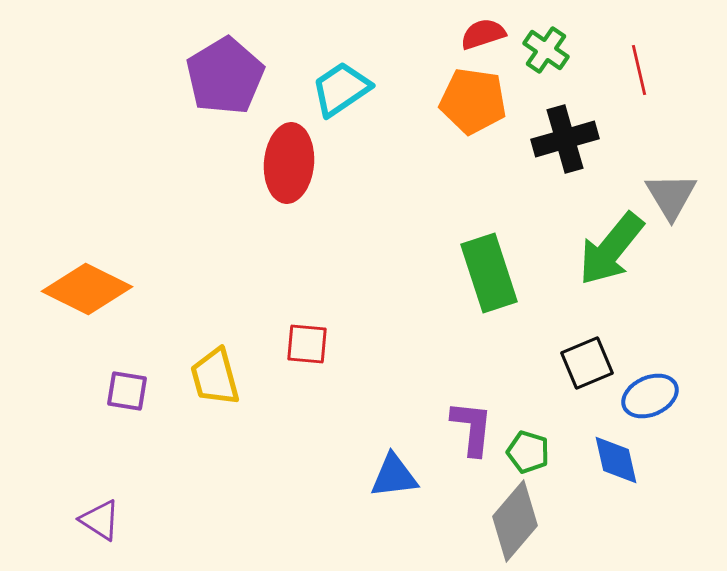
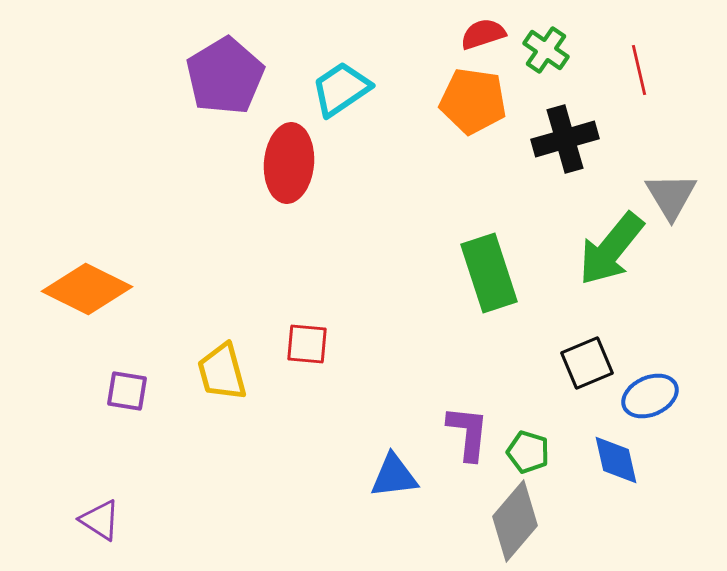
yellow trapezoid: moved 7 px right, 5 px up
purple L-shape: moved 4 px left, 5 px down
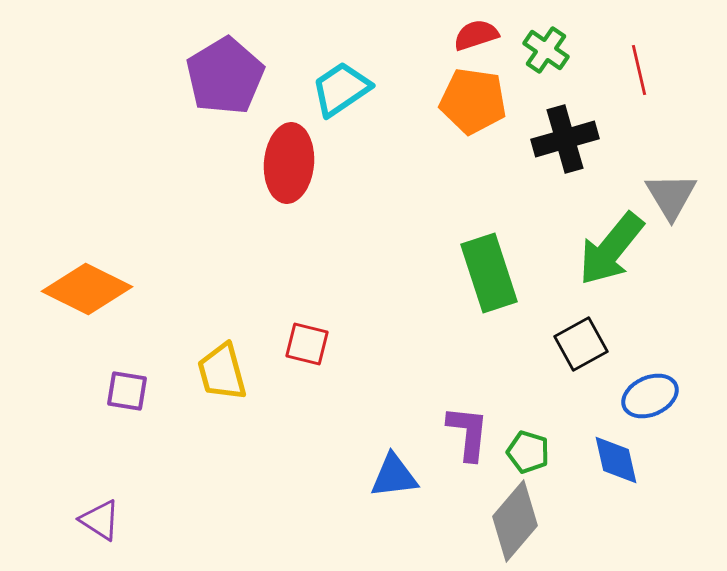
red semicircle: moved 7 px left, 1 px down
red square: rotated 9 degrees clockwise
black square: moved 6 px left, 19 px up; rotated 6 degrees counterclockwise
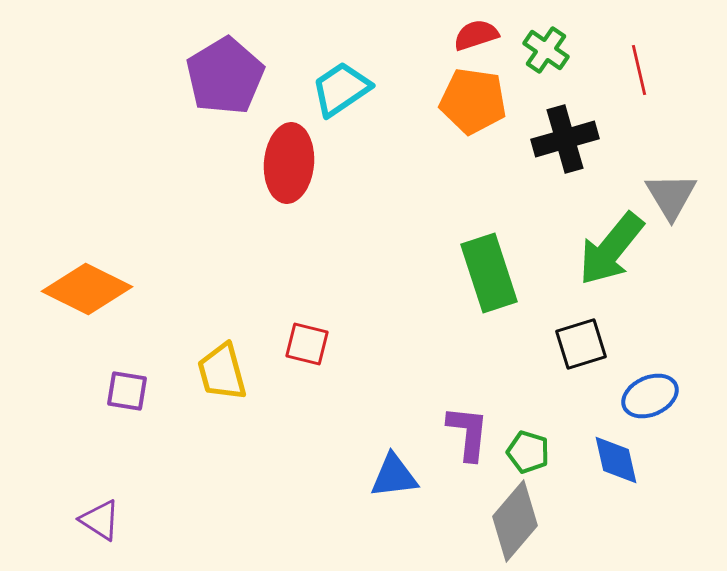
black square: rotated 12 degrees clockwise
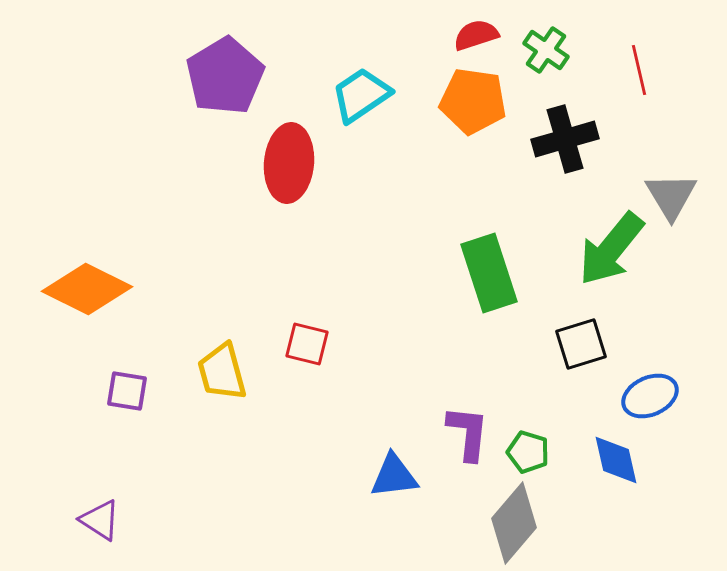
cyan trapezoid: moved 20 px right, 6 px down
gray diamond: moved 1 px left, 2 px down
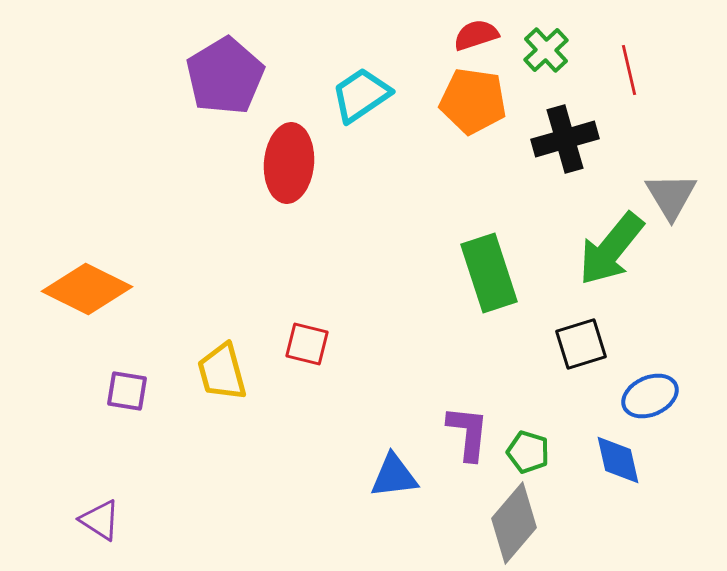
green cross: rotated 12 degrees clockwise
red line: moved 10 px left
blue diamond: moved 2 px right
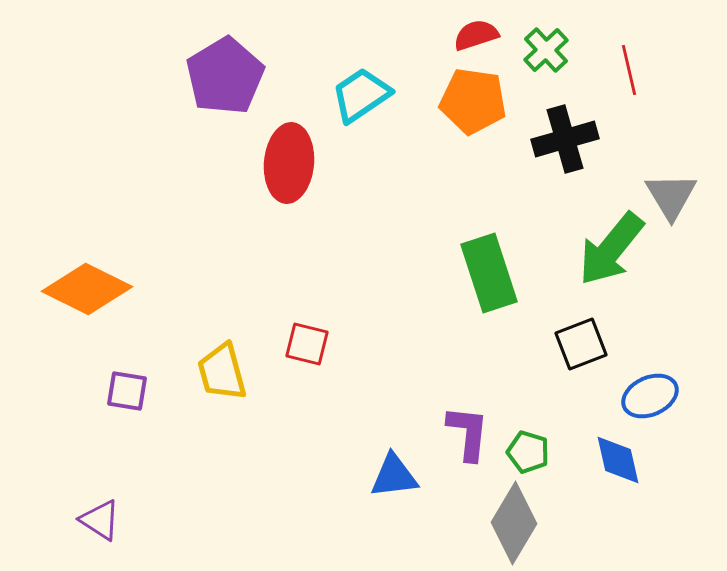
black square: rotated 4 degrees counterclockwise
gray diamond: rotated 10 degrees counterclockwise
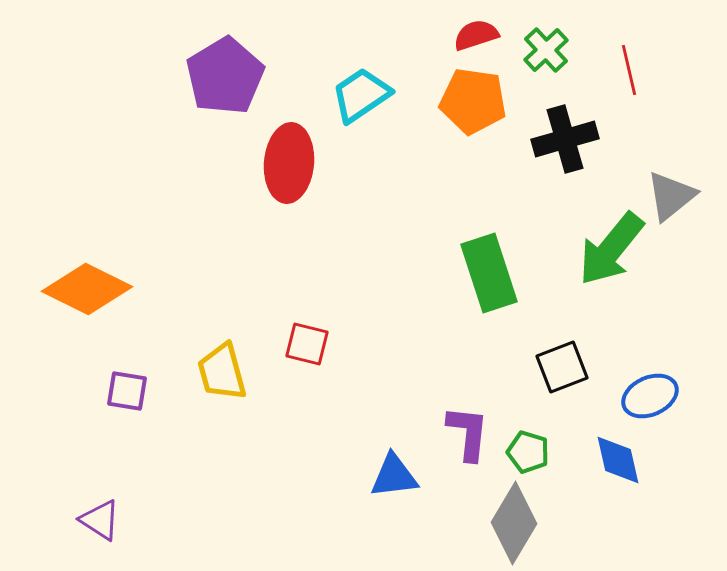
gray triangle: rotated 22 degrees clockwise
black square: moved 19 px left, 23 px down
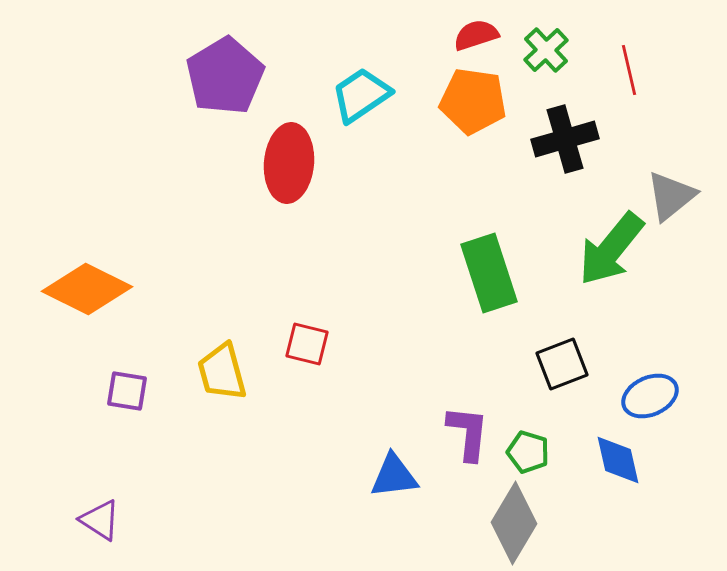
black square: moved 3 px up
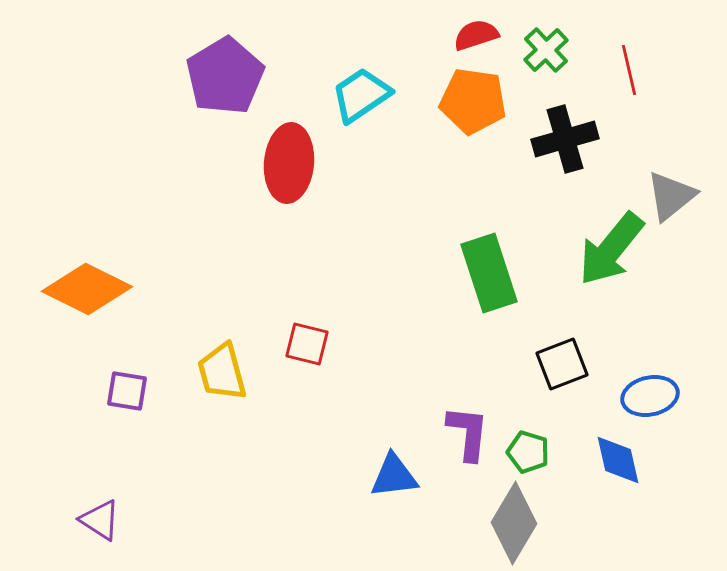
blue ellipse: rotated 12 degrees clockwise
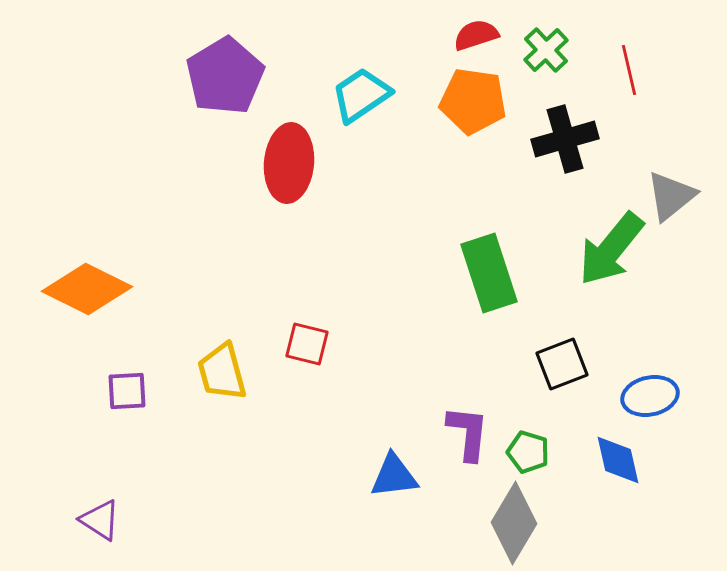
purple square: rotated 12 degrees counterclockwise
